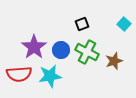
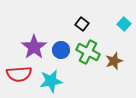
black square: rotated 32 degrees counterclockwise
green cross: moved 1 px right
cyan star: moved 1 px right, 5 px down
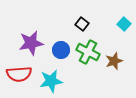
purple star: moved 3 px left, 4 px up; rotated 25 degrees clockwise
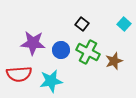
purple star: moved 2 px right; rotated 15 degrees clockwise
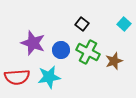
purple star: rotated 15 degrees clockwise
red semicircle: moved 2 px left, 3 px down
cyan star: moved 2 px left, 4 px up
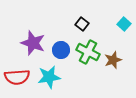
brown star: moved 1 px left, 1 px up
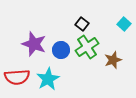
purple star: moved 1 px right, 1 px down
green cross: moved 1 px left, 5 px up; rotated 30 degrees clockwise
cyan star: moved 1 px left, 2 px down; rotated 20 degrees counterclockwise
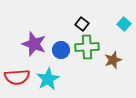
green cross: rotated 30 degrees clockwise
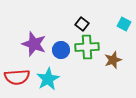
cyan square: rotated 16 degrees counterclockwise
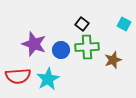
red semicircle: moved 1 px right, 1 px up
